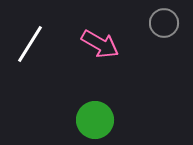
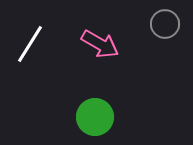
gray circle: moved 1 px right, 1 px down
green circle: moved 3 px up
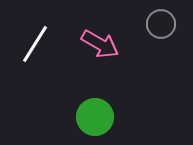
gray circle: moved 4 px left
white line: moved 5 px right
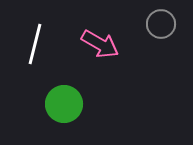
white line: rotated 18 degrees counterclockwise
green circle: moved 31 px left, 13 px up
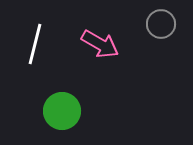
green circle: moved 2 px left, 7 px down
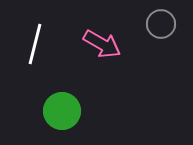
pink arrow: moved 2 px right
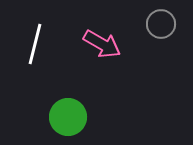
green circle: moved 6 px right, 6 px down
